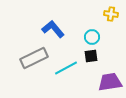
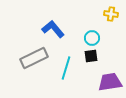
cyan circle: moved 1 px down
cyan line: rotated 45 degrees counterclockwise
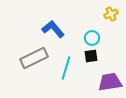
yellow cross: rotated 32 degrees counterclockwise
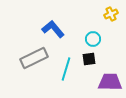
cyan circle: moved 1 px right, 1 px down
black square: moved 2 px left, 3 px down
cyan line: moved 1 px down
purple trapezoid: rotated 10 degrees clockwise
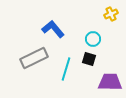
black square: rotated 24 degrees clockwise
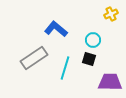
blue L-shape: moved 3 px right; rotated 10 degrees counterclockwise
cyan circle: moved 1 px down
gray rectangle: rotated 8 degrees counterclockwise
cyan line: moved 1 px left, 1 px up
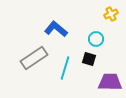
cyan circle: moved 3 px right, 1 px up
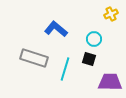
cyan circle: moved 2 px left
gray rectangle: rotated 52 degrees clockwise
cyan line: moved 1 px down
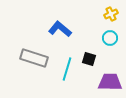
blue L-shape: moved 4 px right
cyan circle: moved 16 px right, 1 px up
cyan line: moved 2 px right
